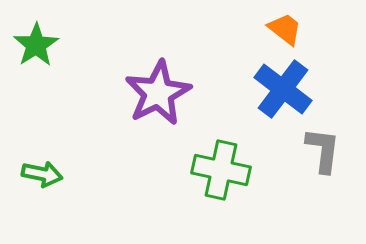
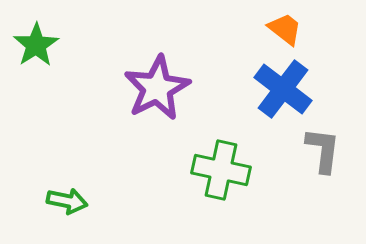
purple star: moved 1 px left, 5 px up
green arrow: moved 25 px right, 27 px down
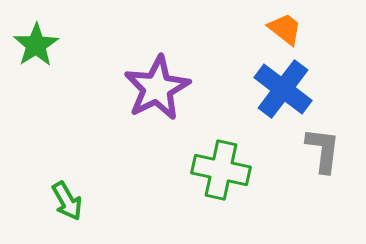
green arrow: rotated 48 degrees clockwise
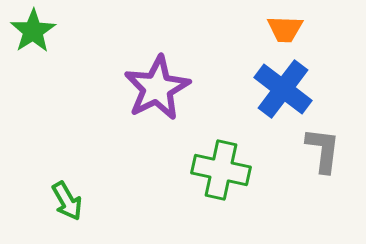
orange trapezoid: rotated 144 degrees clockwise
green star: moved 3 px left, 14 px up
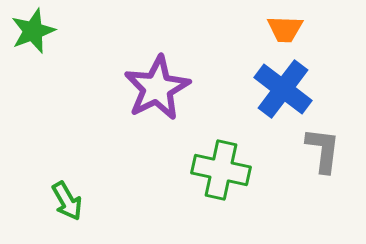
green star: rotated 12 degrees clockwise
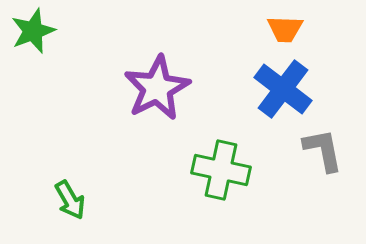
gray L-shape: rotated 18 degrees counterclockwise
green arrow: moved 3 px right, 1 px up
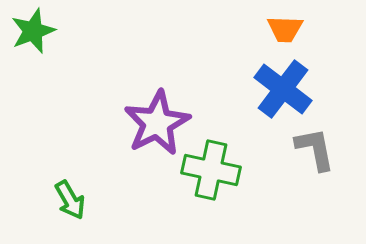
purple star: moved 35 px down
gray L-shape: moved 8 px left, 1 px up
green cross: moved 10 px left
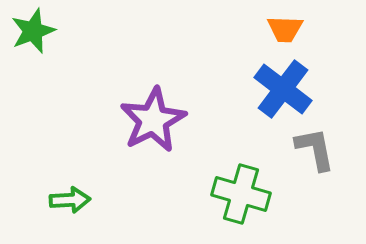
purple star: moved 4 px left, 3 px up
green cross: moved 30 px right, 24 px down; rotated 4 degrees clockwise
green arrow: rotated 63 degrees counterclockwise
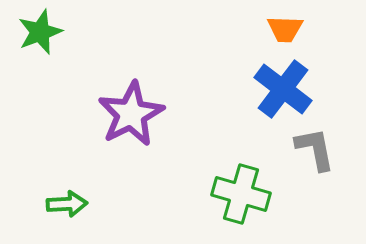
green star: moved 7 px right, 1 px down
purple star: moved 22 px left, 6 px up
green arrow: moved 3 px left, 4 px down
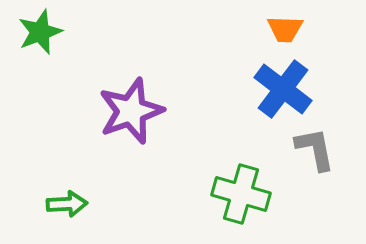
purple star: moved 3 px up; rotated 8 degrees clockwise
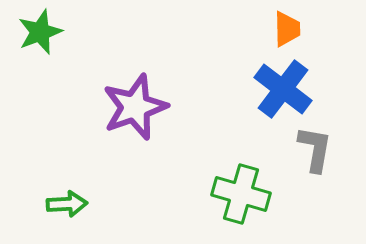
orange trapezoid: moved 2 px right; rotated 93 degrees counterclockwise
purple star: moved 4 px right, 4 px up
gray L-shape: rotated 21 degrees clockwise
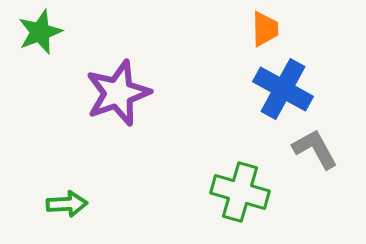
orange trapezoid: moved 22 px left
blue cross: rotated 8 degrees counterclockwise
purple star: moved 17 px left, 14 px up
gray L-shape: rotated 39 degrees counterclockwise
green cross: moved 1 px left, 2 px up
